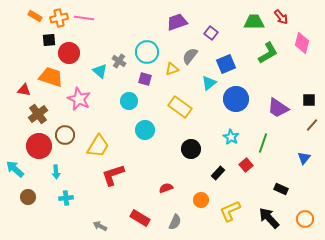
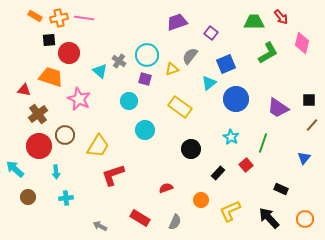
cyan circle at (147, 52): moved 3 px down
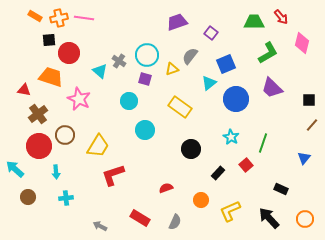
purple trapezoid at (278, 108): moved 6 px left, 20 px up; rotated 10 degrees clockwise
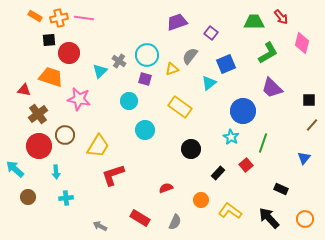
cyan triangle at (100, 71): rotated 35 degrees clockwise
pink star at (79, 99): rotated 15 degrees counterclockwise
blue circle at (236, 99): moved 7 px right, 12 px down
yellow L-shape at (230, 211): rotated 60 degrees clockwise
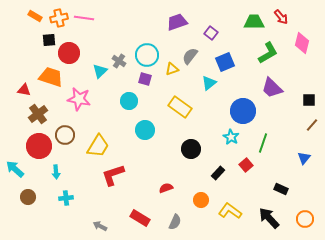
blue square at (226, 64): moved 1 px left, 2 px up
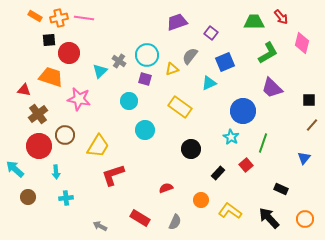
cyan triangle at (209, 83): rotated 14 degrees clockwise
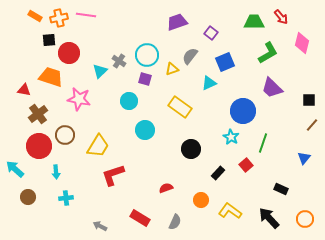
pink line at (84, 18): moved 2 px right, 3 px up
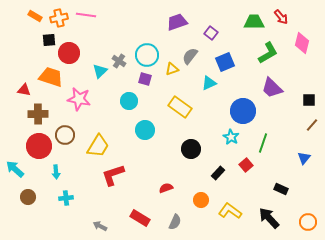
brown cross at (38, 114): rotated 36 degrees clockwise
orange circle at (305, 219): moved 3 px right, 3 px down
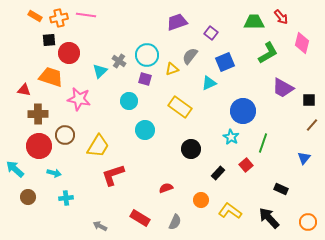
purple trapezoid at (272, 88): moved 11 px right; rotated 15 degrees counterclockwise
cyan arrow at (56, 172): moved 2 px left, 1 px down; rotated 72 degrees counterclockwise
